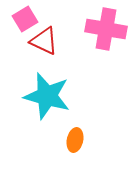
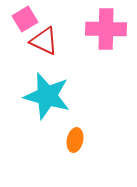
pink cross: rotated 9 degrees counterclockwise
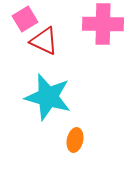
pink cross: moved 3 px left, 5 px up
cyan star: moved 1 px right, 1 px down
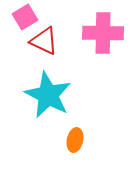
pink square: moved 2 px up
pink cross: moved 9 px down
cyan star: moved 2 px up; rotated 12 degrees clockwise
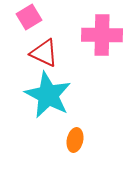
pink square: moved 4 px right
pink cross: moved 1 px left, 2 px down
red triangle: moved 12 px down
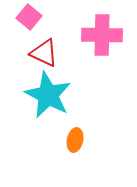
pink square: rotated 20 degrees counterclockwise
